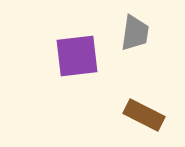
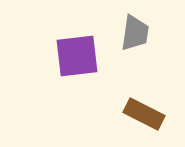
brown rectangle: moved 1 px up
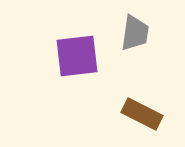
brown rectangle: moved 2 px left
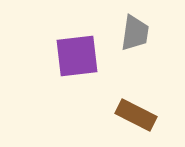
brown rectangle: moved 6 px left, 1 px down
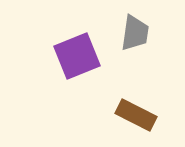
purple square: rotated 15 degrees counterclockwise
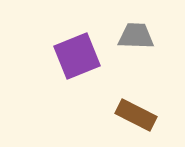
gray trapezoid: moved 1 px right, 3 px down; rotated 96 degrees counterclockwise
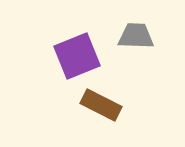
brown rectangle: moved 35 px left, 10 px up
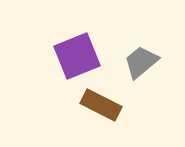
gray trapezoid: moved 5 px right, 26 px down; rotated 42 degrees counterclockwise
